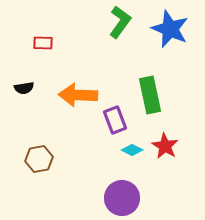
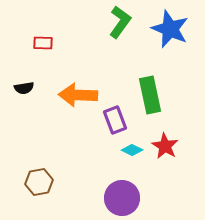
brown hexagon: moved 23 px down
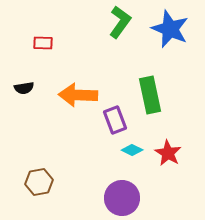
red star: moved 3 px right, 7 px down
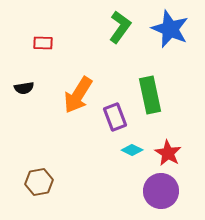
green L-shape: moved 5 px down
orange arrow: rotated 60 degrees counterclockwise
purple rectangle: moved 3 px up
purple circle: moved 39 px right, 7 px up
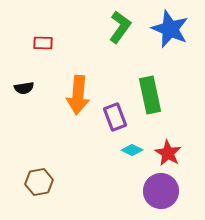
orange arrow: rotated 27 degrees counterclockwise
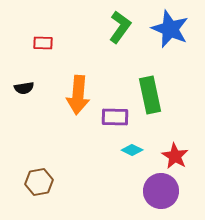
purple rectangle: rotated 68 degrees counterclockwise
red star: moved 7 px right, 3 px down
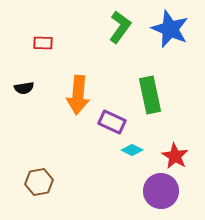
purple rectangle: moved 3 px left, 5 px down; rotated 24 degrees clockwise
